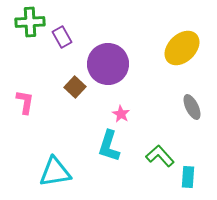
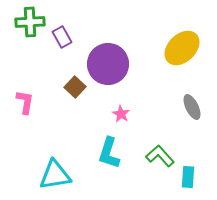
cyan L-shape: moved 7 px down
cyan triangle: moved 3 px down
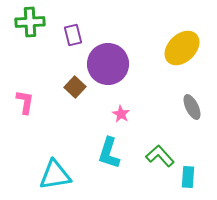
purple rectangle: moved 11 px right, 2 px up; rotated 15 degrees clockwise
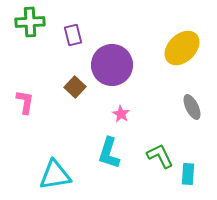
purple circle: moved 4 px right, 1 px down
green L-shape: rotated 16 degrees clockwise
cyan rectangle: moved 3 px up
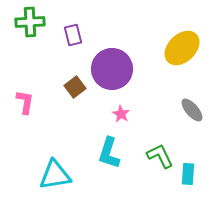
purple circle: moved 4 px down
brown square: rotated 10 degrees clockwise
gray ellipse: moved 3 px down; rotated 15 degrees counterclockwise
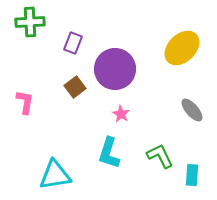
purple rectangle: moved 8 px down; rotated 35 degrees clockwise
purple circle: moved 3 px right
cyan rectangle: moved 4 px right, 1 px down
